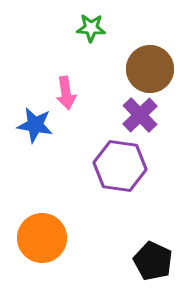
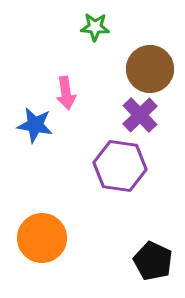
green star: moved 4 px right, 1 px up
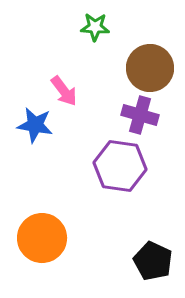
brown circle: moved 1 px up
pink arrow: moved 2 px left, 2 px up; rotated 28 degrees counterclockwise
purple cross: rotated 30 degrees counterclockwise
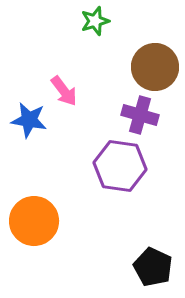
green star: moved 6 px up; rotated 20 degrees counterclockwise
brown circle: moved 5 px right, 1 px up
blue star: moved 6 px left, 5 px up
orange circle: moved 8 px left, 17 px up
black pentagon: moved 6 px down
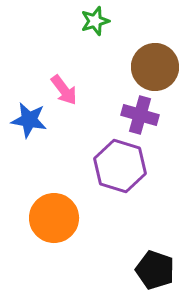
pink arrow: moved 1 px up
purple hexagon: rotated 9 degrees clockwise
orange circle: moved 20 px right, 3 px up
black pentagon: moved 2 px right, 3 px down; rotated 6 degrees counterclockwise
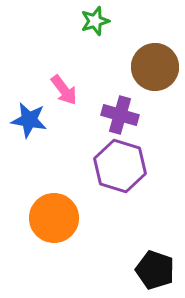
purple cross: moved 20 px left
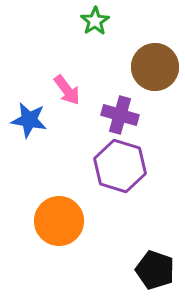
green star: rotated 16 degrees counterclockwise
pink arrow: moved 3 px right
orange circle: moved 5 px right, 3 px down
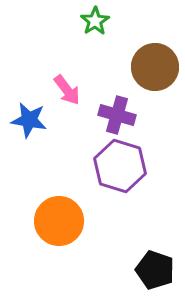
purple cross: moved 3 px left
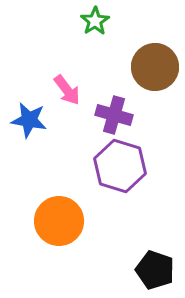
purple cross: moved 3 px left
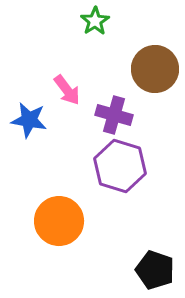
brown circle: moved 2 px down
